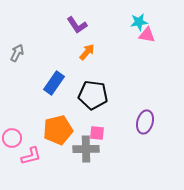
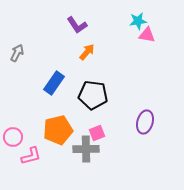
cyan star: moved 1 px left, 1 px up
pink square: rotated 28 degrees counterclockwise
pink circle: moved 1 px right, 1 px up
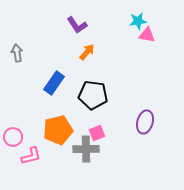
gray arrow: rotated 36 degrees counterclockwise
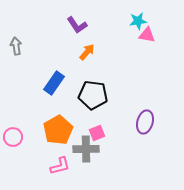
gray arrow: moved 1 px left, 7 px up
orange pentagon: rotated 16 degrees counterclockwise
pink L-shape: moved 29 px right, 10 px down
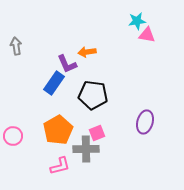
cyan star: moved 1 px left
purple L-shape: moved 10 px left, 39 px down; rotated 10 degrees clockwise
orange arrow: rotated 138 degrees counterclockwise
pink circle: moved 1 px up
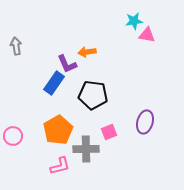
cyan star: moved 3 px left
pink square: moved 12 px right, 1 px up
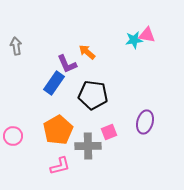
cyan star: moved 19 px down
orange arrow: rotated 48 degrees clockwise
gray cross: moved 2 px right, 3 px up
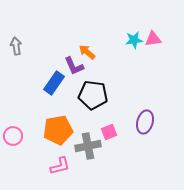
pink triangle: moved 6 px right, 4 px down; rotated 18 degrees counterclockwise
purple L-shape: moved 7 px right, 2 px down
orange pentagon: rotated 20 degrees clockwise
gray cross: rotated 10 degrees counterclockwise
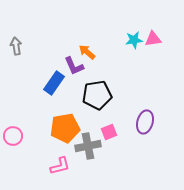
black pentagon: moved 4 px right; rotated 16 degrees counterclockwise
orange pentagon: moved 7 px right, 2 px up
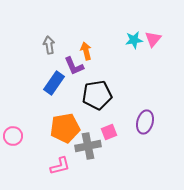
pink triangle: rotated 42 degrees counterclockwise
gray arrow: moved 33 px right, 1 px up
orange arrow: moved 1 px left, 1 px up; rotated 36 degrees clockwise
